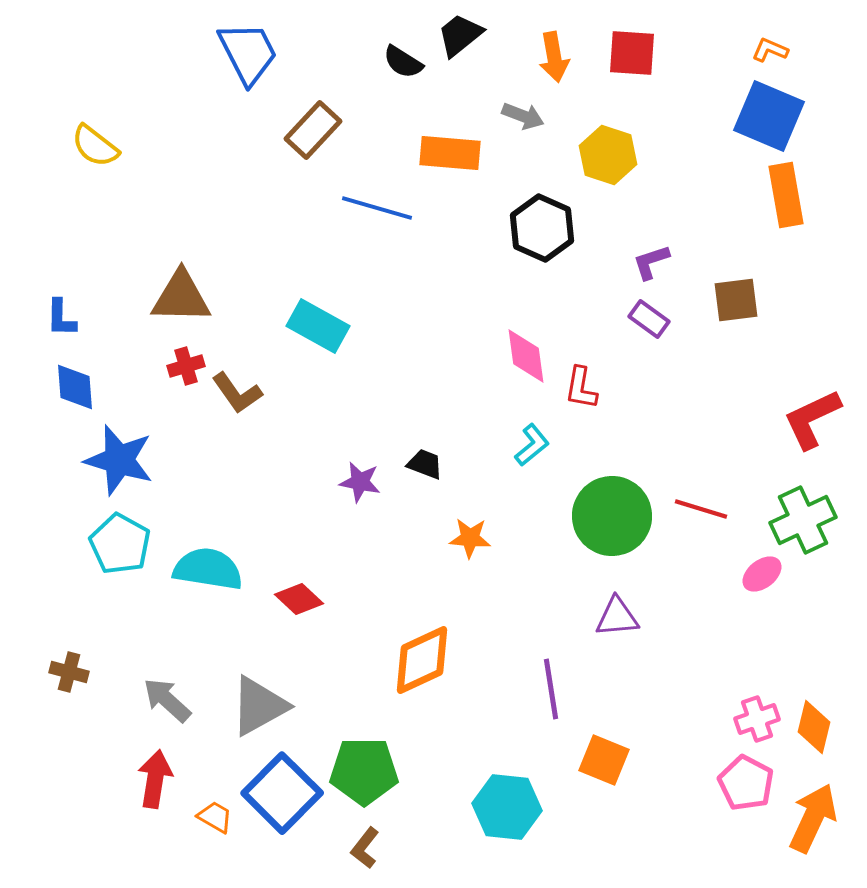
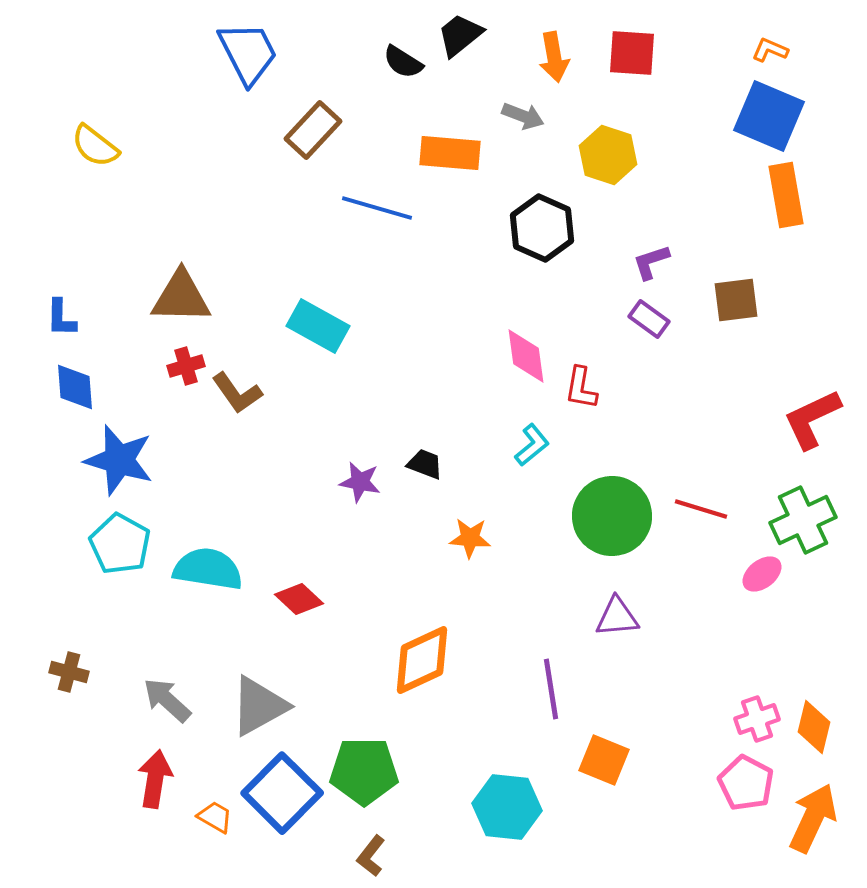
brown L-shape at (365, 848): moved 6 px right, 8 px down
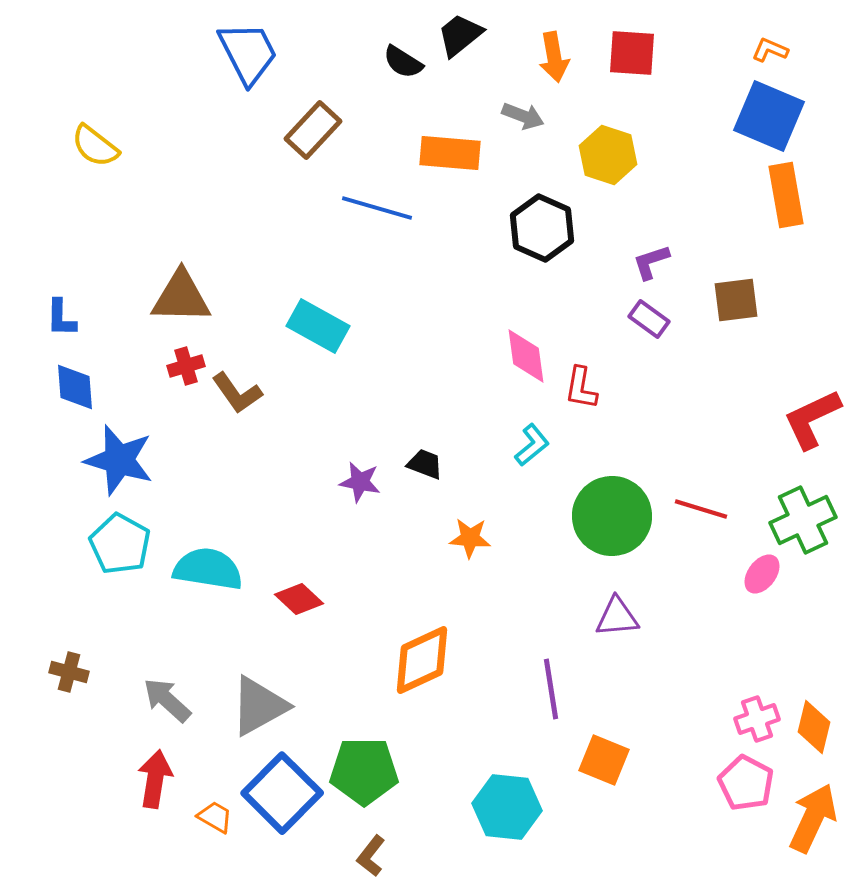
pink ellipse at (762, 574): rotated 15 degrees counterclockwise
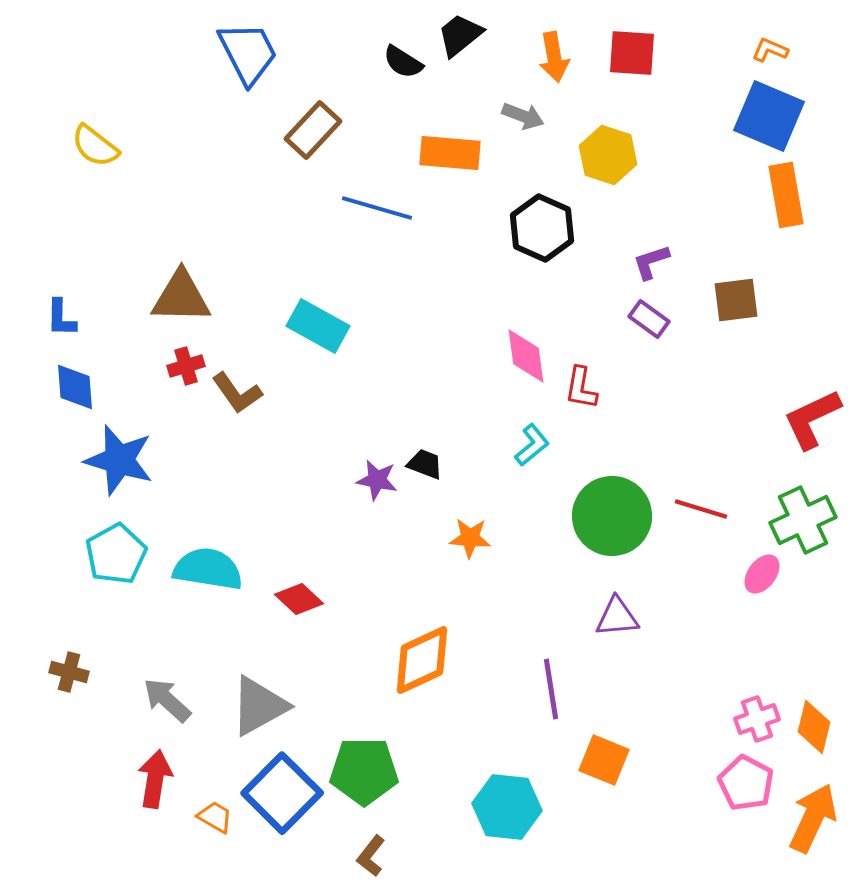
purple star at (360, 482): moved 17 px right, 2 px up
cyan pentagon at (120, 544): moved 4 px left, 10 px down; rotated 14 degrees clockwise
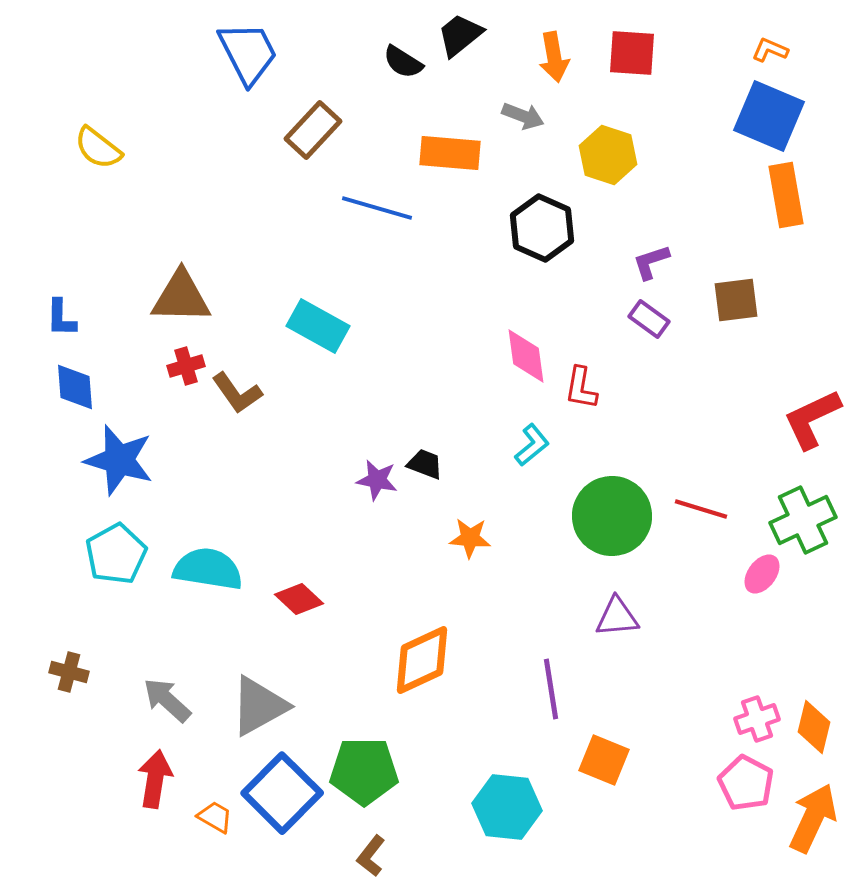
yellow semicircle at (95, 146): moved 3 px right, 2 px down
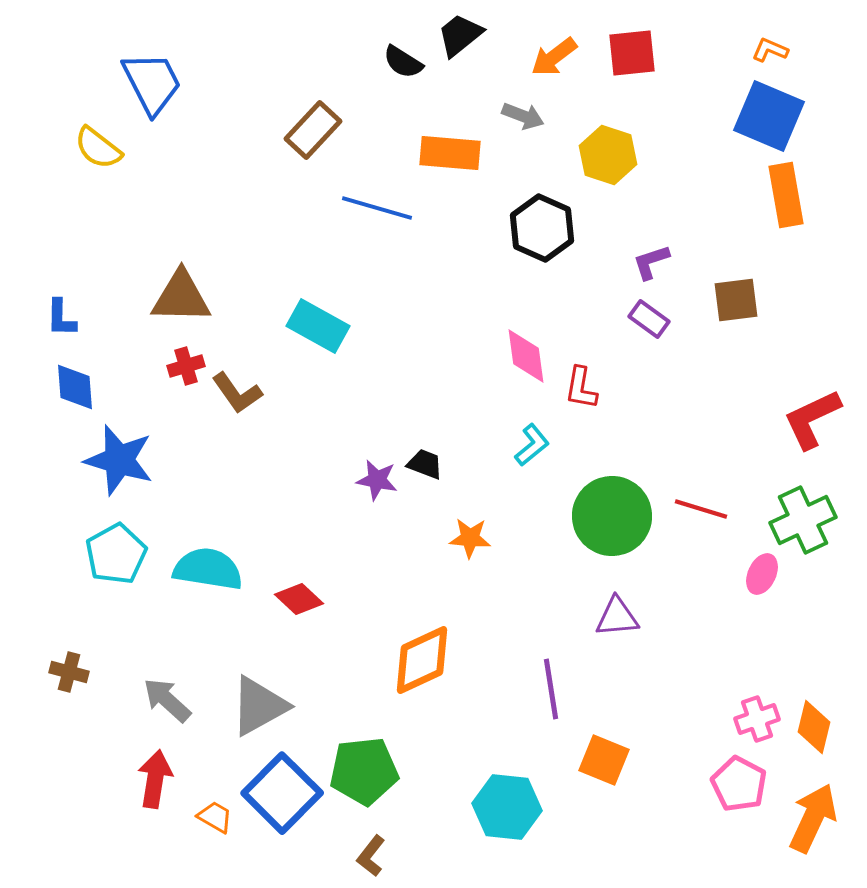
blue trapezoid at (248, 53): moved 96 px left, 30 px down
red square at (632, 53): rotated 10 degrees counterclockwise
orange arrow at (554, 57): rotated 63 degrees clockwise
pink ellipse at (762, 574): rotated 12 degrees counterclockwise
green pentagon at (364, 771): rotated 6 degrees counterclockwise
pink pentagon at (746, 783): moved 7 px left, 1 px down
